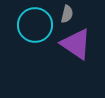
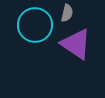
gray semicircle: moved 1 px up
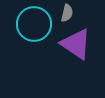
cyan circle: moved 1 px left, 1 px up
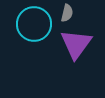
purple triangle: rotated 32 degrees clockwise
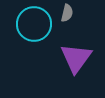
purple triangle: moved 14 px down
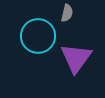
cyan circle: moved 4 px right, 12 px down
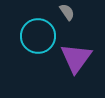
gray semicircle: moved 1 px up; rotated 48 degrees counterclockwise
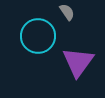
purple triangle: moved 2 px right, 4 px down
